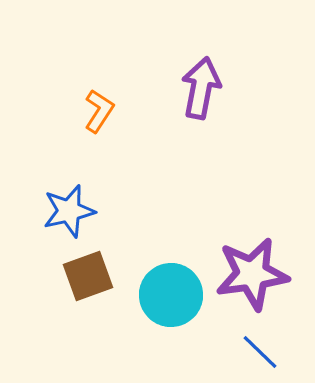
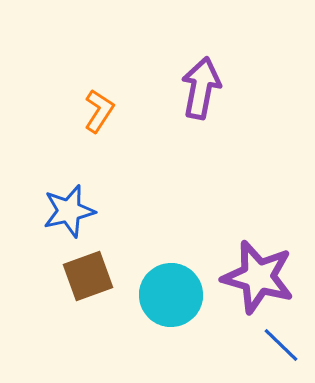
purple star: moved 6 px right, 3 px down; rotated 24 degrees clockwise
blue line: moved 21 px right, 7 px up
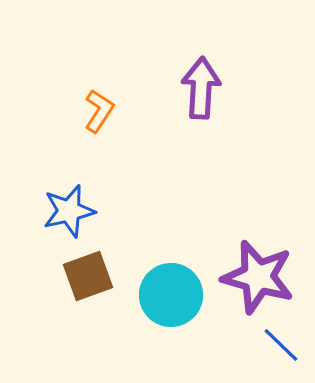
purple arrow: rotated 8 degrees counterclockwise
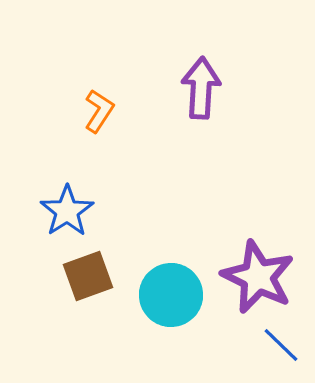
blue star: moved 2 px left; rotated 20 degrees counterclockwise
purple star: rotated 10 degrees clockwise
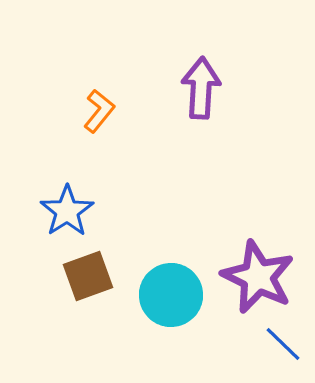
orange L-shape: rotated 6 degrees clockwise
blue line: moved 2 px right, 1 px up
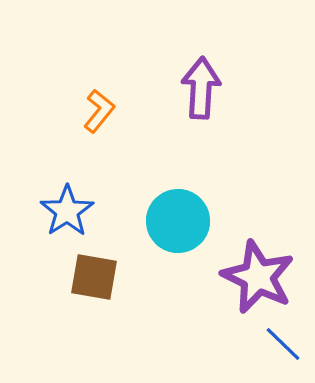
brown square: moved 6 px right, 1 px down; rotated 30 degrees clockwise
cyan circle: moved 7 px right, 74 px up
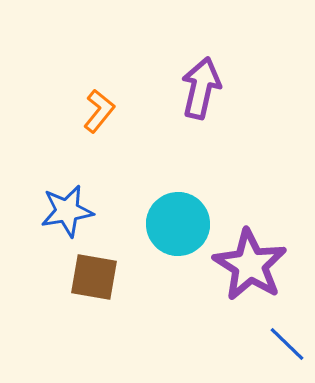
purple arrow: rotated 10 degrees clockwise
blue star: rotated 24 degrees clockwise
cyan circle: moved 3 px down
purple star: moved 8 px left, 12 px up; rotated 6 degrees clockwise
blue line: moved 4 px right
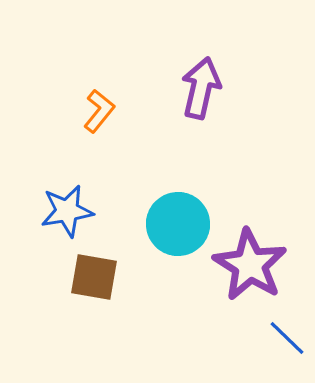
blue line: moved 6 px up
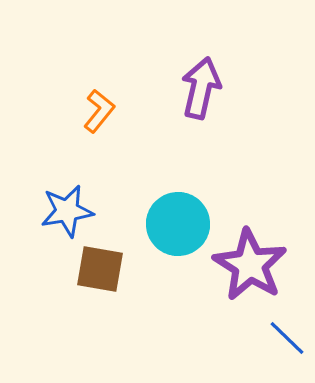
brown square: moved 6 px right, 8 px up
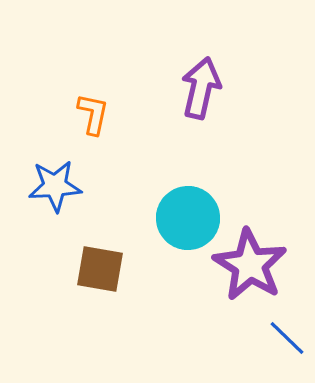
orange L-shape: moved 6 px left, 3 px down; rotated 27 degrees counterclockwise
blue star: moved 12 px left, 25 px up; rotated 6 degrees clockwise
cyan circle: moved 10 px right, 6 px up
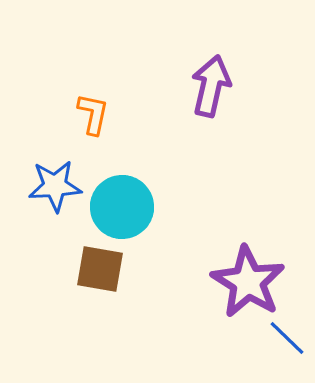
purple arrow: moved 10 px right, 2 px up
cyan circle: moved 66 px left, 11 px up
purple star: moved 2 px left, 17 px down
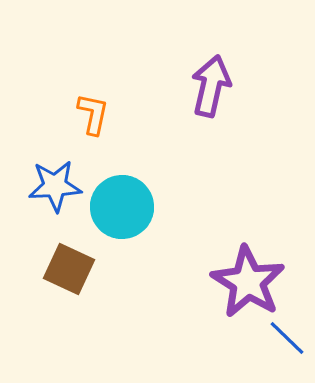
brown square: moved 31 px left; rotated 15 degrees clockwise
